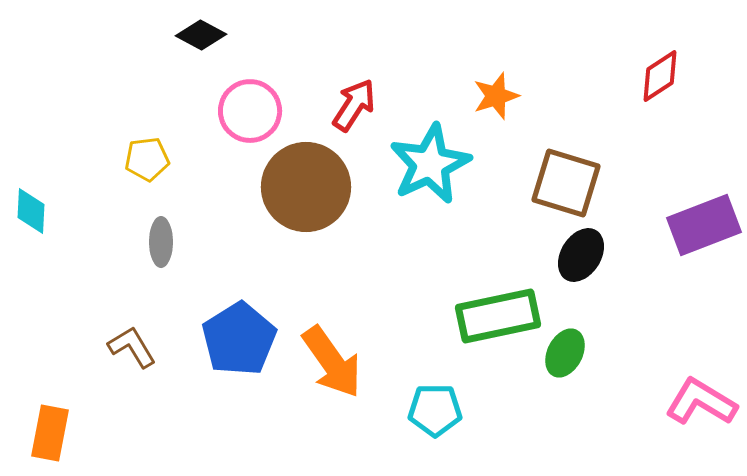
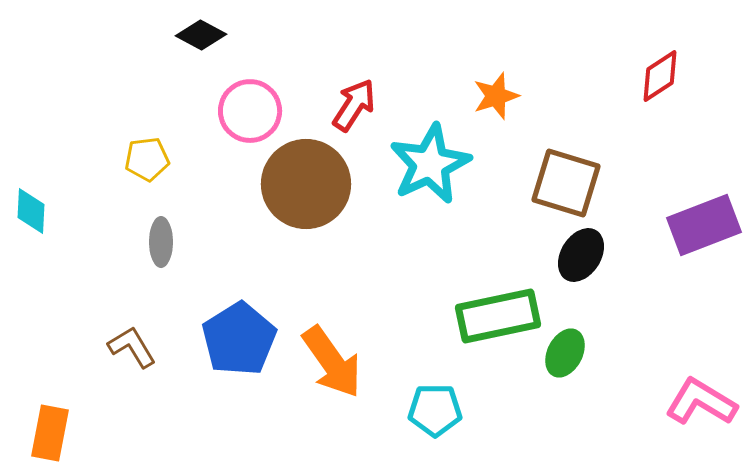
brown circle: moved 3 px up
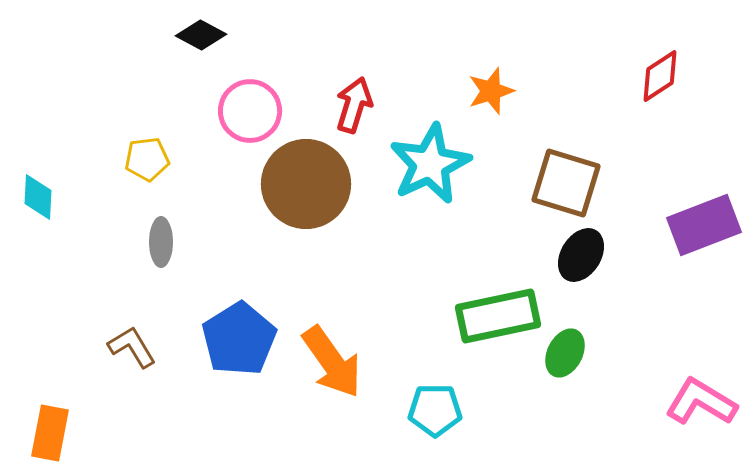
orange star: moved 5 px left, 5 px up
red arrow: rotated 16 degrees counterclockwise
cyan diamond: moved 7 px right, 14 px up
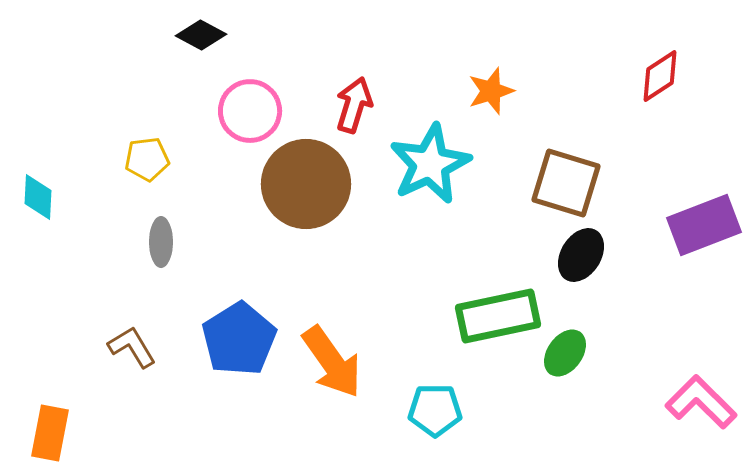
green ellipse: rotated 9 degrees clockwise
pink L-shape: rotated 14 degrees clockwise
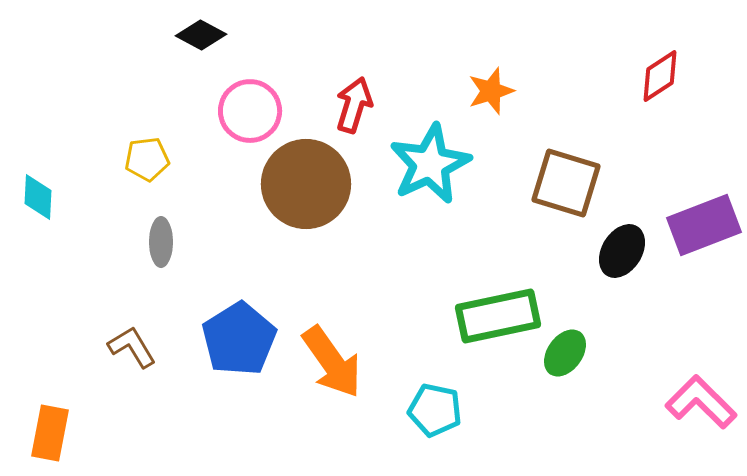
black ellipse: moved 41 px right, 4 px up
cyan pentagon: rotated 12 degrees clockwise
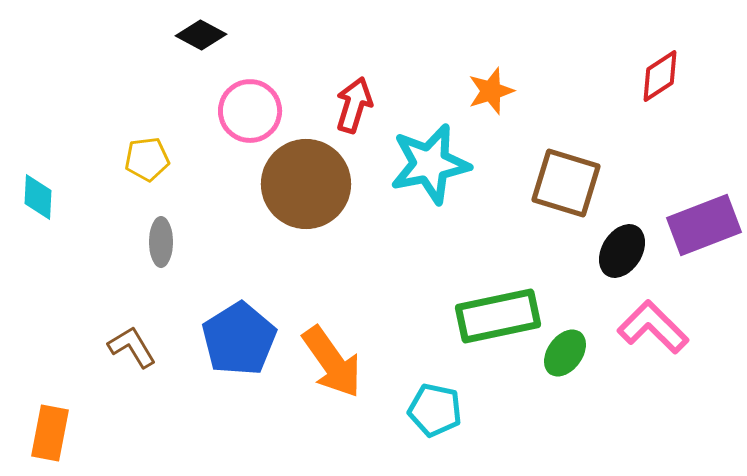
cyan star: rotated 14 degrees clockwise
pink L-shape: moved 48 px left, 75 px up
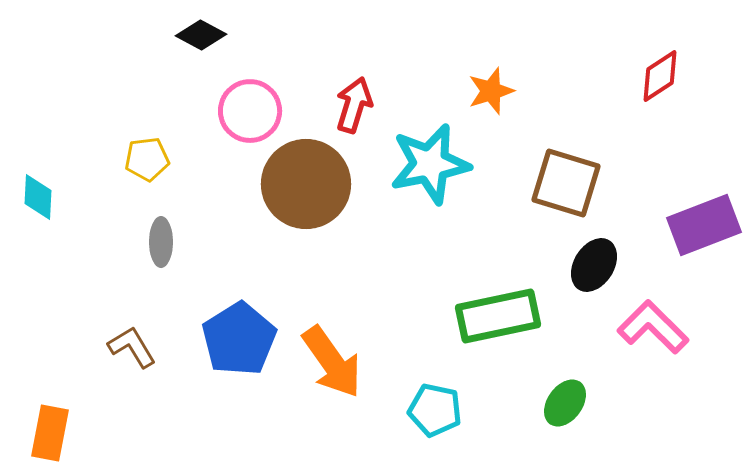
black ellipse: moved 28 px left, 14 px down
green ellipse: moved 50 px down
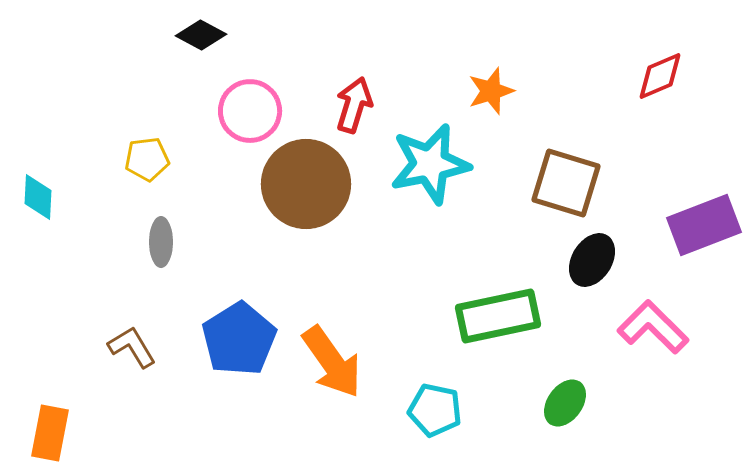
red diamond: rotated 10 degrees clockwise
black ellipse: moved 2 px left, 5 px up
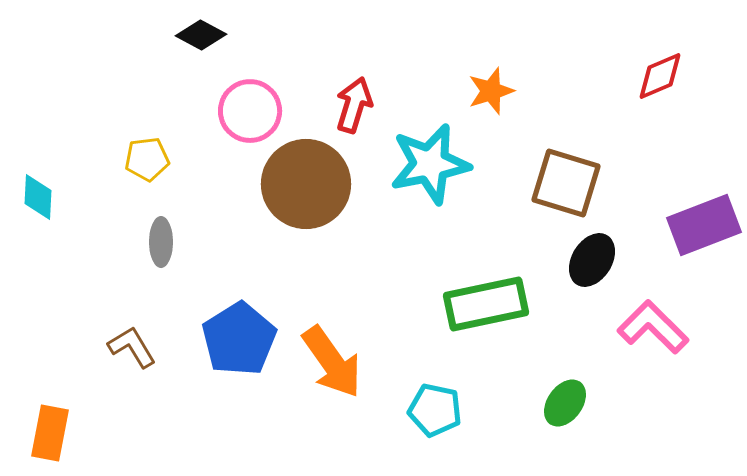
green rectangle: moved 12 px left, 12 px up
